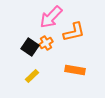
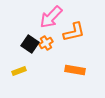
black square: moved 3 px up
yellow rectangle: moved 13 px left, 5 px up; rotated 24 degrees clockwise
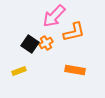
pink arrow: moved 3 px right, 1 px up
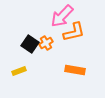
pink arrow: moved 8 px right
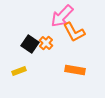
orange L-shape: rotated 75 degrees clockwise
orange cross: rotated 16 degrees counterclockwise
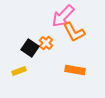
pink arrow: moved 1 px right
black square: moved 4 px down
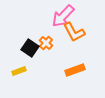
orange rectangle: rotated 30 degrees counterclockwise
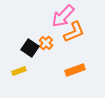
orange L-shape: rotated 85 degrees counterclockwise
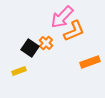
pink arrow: moved 1 px left, 1 px down
orange L-shape: moved 1 px up
orange rectangle: moved 15 px right, 8 px up
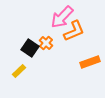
yellow rectangle: rotated 24 degrees counterclockwise
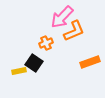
orange cross: rotated 24 degrees clockwise
black square: moved 4 px right, 15 px down
yellow rectangle: rotated 32 degrees clockwise
